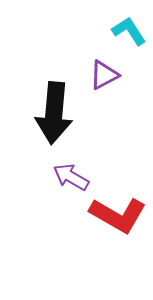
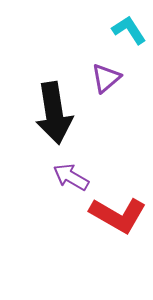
cyan L-shape: moved 1 px up
purple triangle: moved 2 px right, 3 px down; rotated 12 degrees counterclockwise
black arrow: rotated 14 degrees counterclockwise
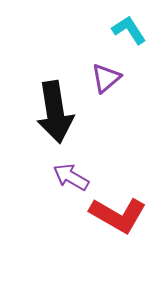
black arrow: moved 1 px right, 1 px up
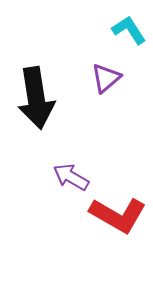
black arrow: moved 19 px left, 14 px up
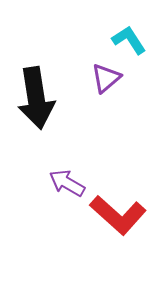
cyan L-shape: moved 10 px down
purple arrow: moved 4 px left, 6 px down
red L-shape: rotated 12 degrees clockwise
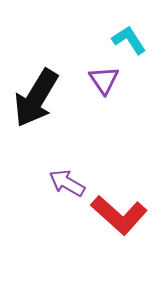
purple triangle: moved 2 px left, 2 px down; rotated 24 degrees counterclockwise
black arrow: rotated 40 degrees clockwise
red L-shape: moved 1 px right
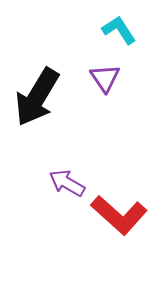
cyan L-shape: moved 10 px left, 10 px up
purple triangle: moved 1 px right, 2 px up
black arrow: moved 1 px right, 1 px up
